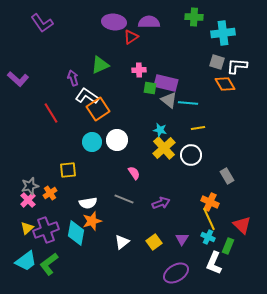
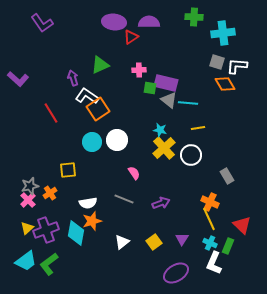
cyan cross at (208, 237): moved 2 px right, 6 px down
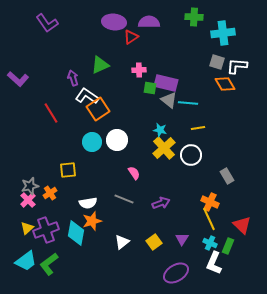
purple L-shape at (42, 23): moved 5 px right
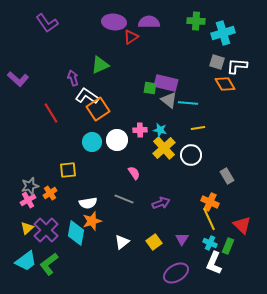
green cross at (194, 17): moved 2 px right, 4 px down
cyan cross at (223, 33): rotated 10 degrees counterclockwise
pink cross at (139, 70): moved 1 px right, 60 px down
pink cross at (28, 200): rotated 14 degrees clockwise
purple cross at (46, 230): rotated 25 degrees counterclockwise
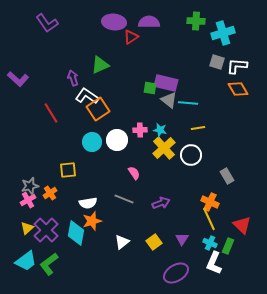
orange diamond at (225, 84): moved 13 px right, 5 px down
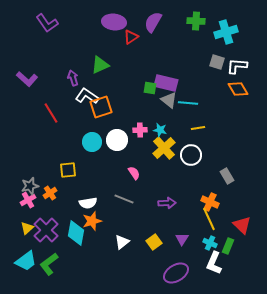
purple semicircle at (149, 22): moved 4 px right; rotated 60 degrees counterclockwise
cyan cross at (223, 33): moved 3 px right, 1 px up
purple L-shape at (18, 79): moved 9 px right
orange square at (98, 109): moved 3 px right, 2 px up; rotated 15 degrees clockwise
purple arrow at (161, 203): moved 6 px right; rotated 18 degrees clockwise
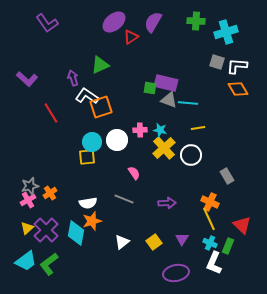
purple ellipse at (114, 22): rotated 45 degrees counterclockwise
gray triangle at (169, 100): rotated 18 degrees counterclockwise
yellow square at (68, 170): moved 19 px right, 13 px up
purple ellipse at (176, 273): rotated 20 degrees clockwise
